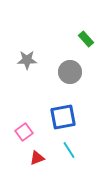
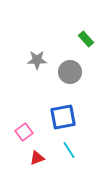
gray star: moved 10 px right
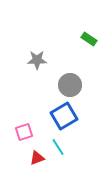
green rectangle: moved 3 px right; rotated 14 degrees counterclockwise
gray circle: moved 13 px down
blue square: moved 1 px right, 1 px up; rotated 20 degrees counterclockwise
pink square: rotated 18 degrees clockwise
cyan line: moved 11 px left, 3 px up
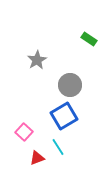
gray star: rotated 30 degrees counterclockwise
pink square: rotated 30 degrees counterclockwise
